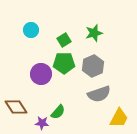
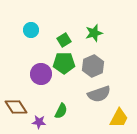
green semicircle: moved 3 px right, 1 px up; rotated 14 degrees counterclockwise
purple star: moved 3 px left, 1 px up
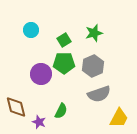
brown diamond: rotated 20 degrees clockwise
purple star: rotated 16 degrees clockwise
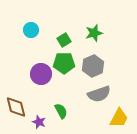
green semicircle: rotated 56 degrees counterclockwise
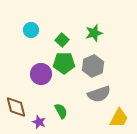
green square: moved 2 px left; rotated 16 degrees counterclockwise
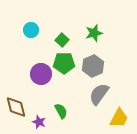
gray semicircle: rotated 145 degrees clockwise
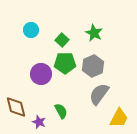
green star: rotated 30 degrees counterclockwise
green pentagon: moved 1 px right
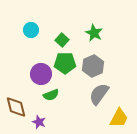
green semicircle: moved 10 px left, 16 px up; rotated 98 degrees clockwise
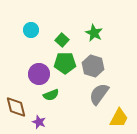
gray hexagon: rotated 20 degrees counterclockwise
purple circle: moved 2 px left
